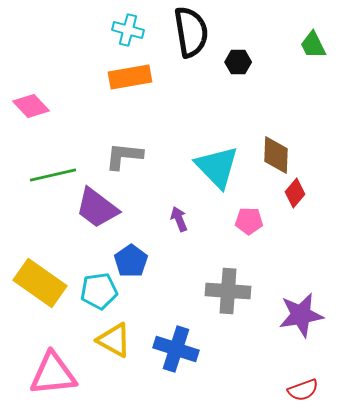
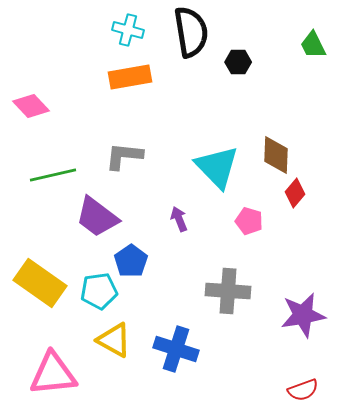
purple trapezoid: moved 9 px down
pink pentagon: rotated 16 degrees clockwise
purple star: moved 2 px right
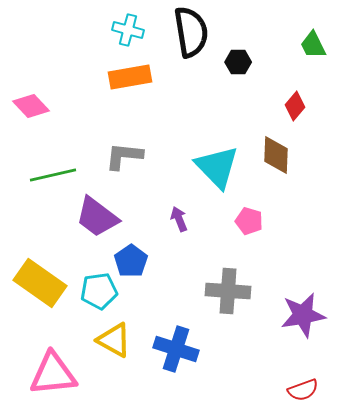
red diamond: moved 87 px up
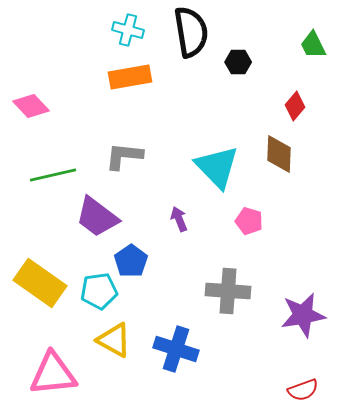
brown diamond: moved 3 px right, 1 px up
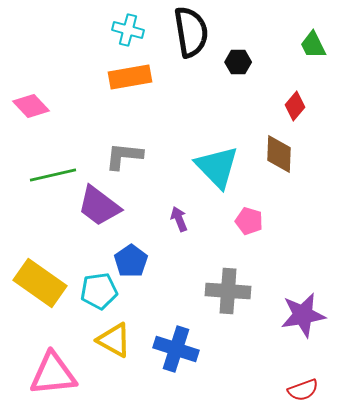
purple trapezoid: moved 2 px right, 11 px up
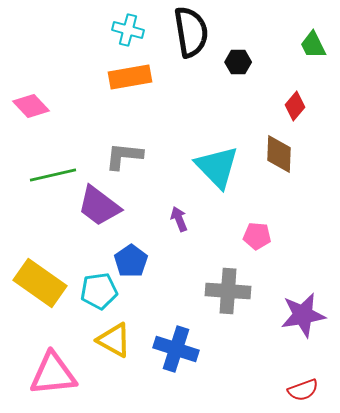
pink pentagon: moved 8 px right, 15 px down; rotated 12 degrees counterclockwise
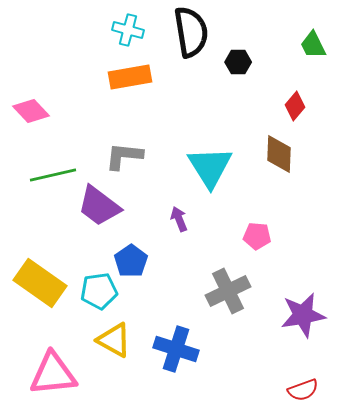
pink diamond: moved 5 px down
cyan triangle: moved 7 px left; rotated 12 degrees clockwise
gray cross: rotated 30 degrees counterclockwise
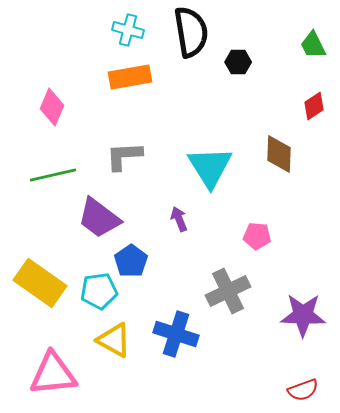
red diamond: moved 19 px right; rotated 16 degrees clockwise
pink diamond: moved 21 px right, 4 px up; rotated 66 degrees clockwise
gray L-shape: rotated 9 degrees counterclockwise
purple trapezoid: moved 12 px down
purple star: rotated 12 degrees clockwise
blue cross: moved 15 px up
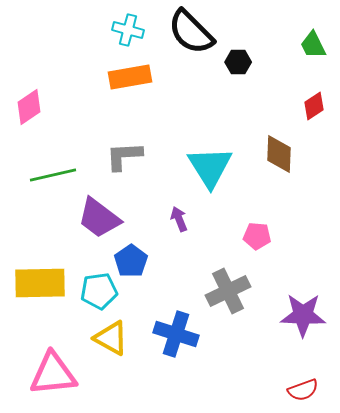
black semicircle: rotated 144 degrees clockwise
pink diamond: moved 23 px left; rotated 33 degrees clockwise
yellow rectangle: rotated 36 degrees counterclockwise
yellow triangle: moved 3 px left, 2 px up
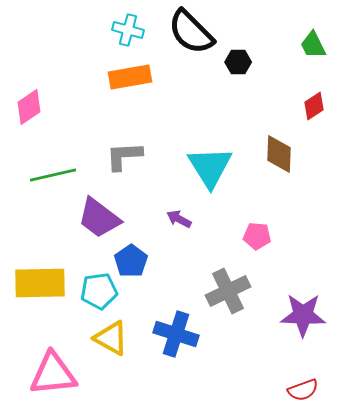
purple arrow: rotated 40 degrees counterclockwise
